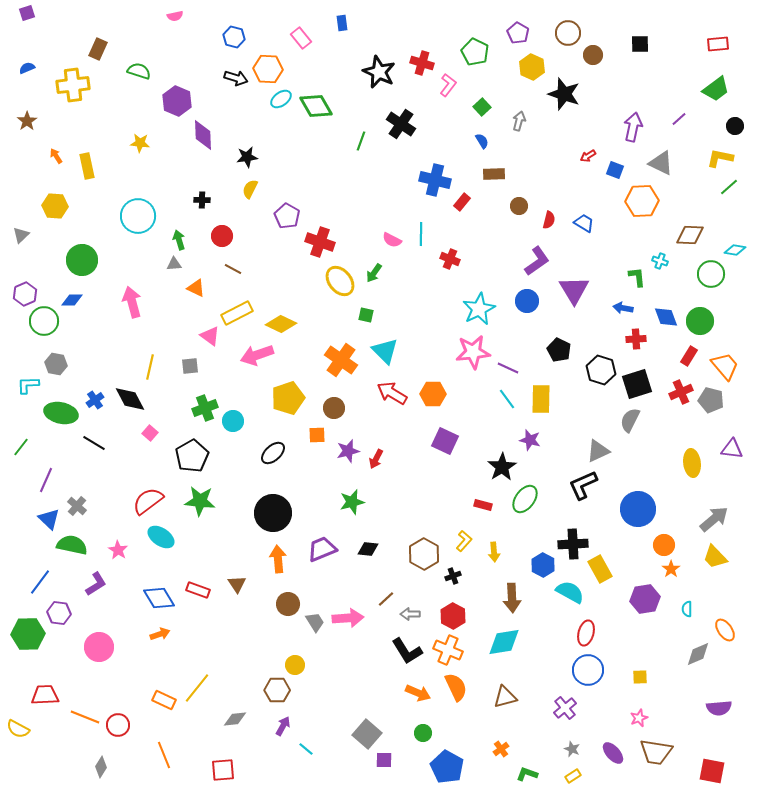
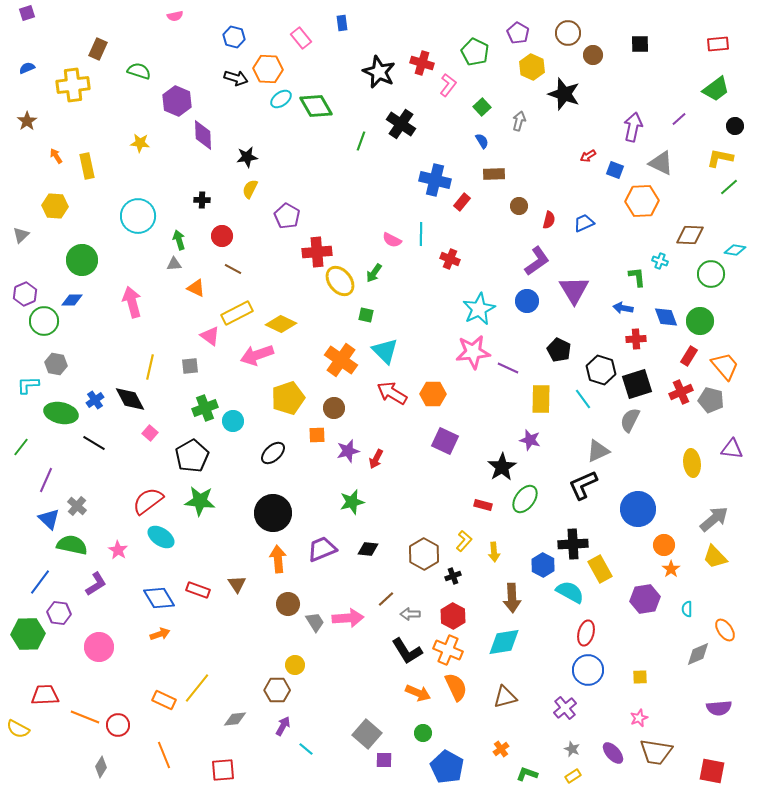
blue trapezoid at (584, 223): rotated 55 degrees counterclockwise
red cross at (320, 242): moved 3 px left, 10 px down; rotated 24 degrees counterclockwise
cyan line at (507, 399): moved 76 px right
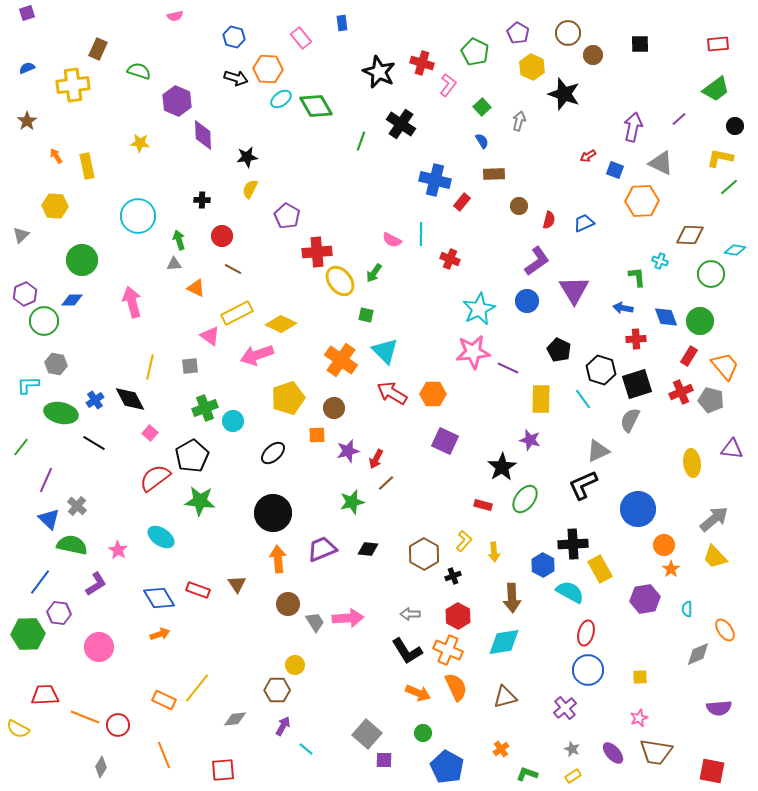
red semicircle at (148, 501): moved 7 px right, 23 px up
brown line at (386, 599): moved 116 px up
red hexagon at (453, 616): moved 5 px right
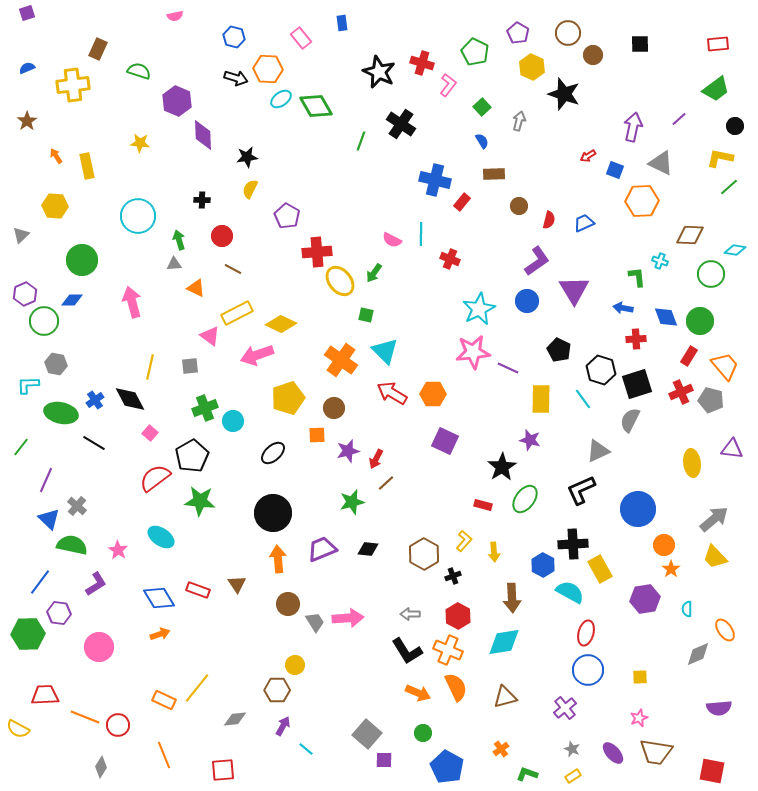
black L-shape at (583, 485): moved 2 px left, 5 px down
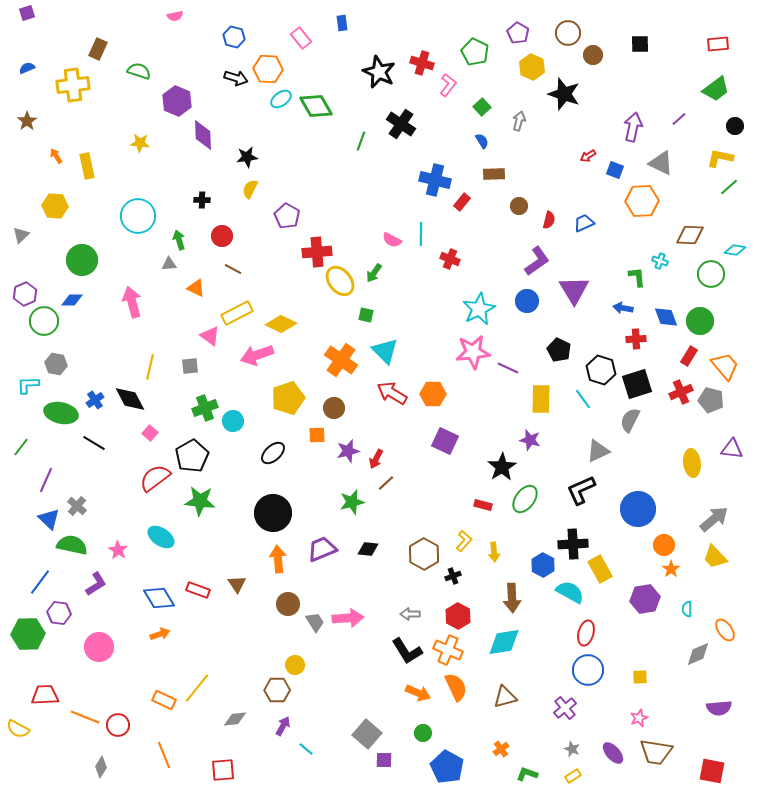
gray triangle at (174, 264): moved 5 px left
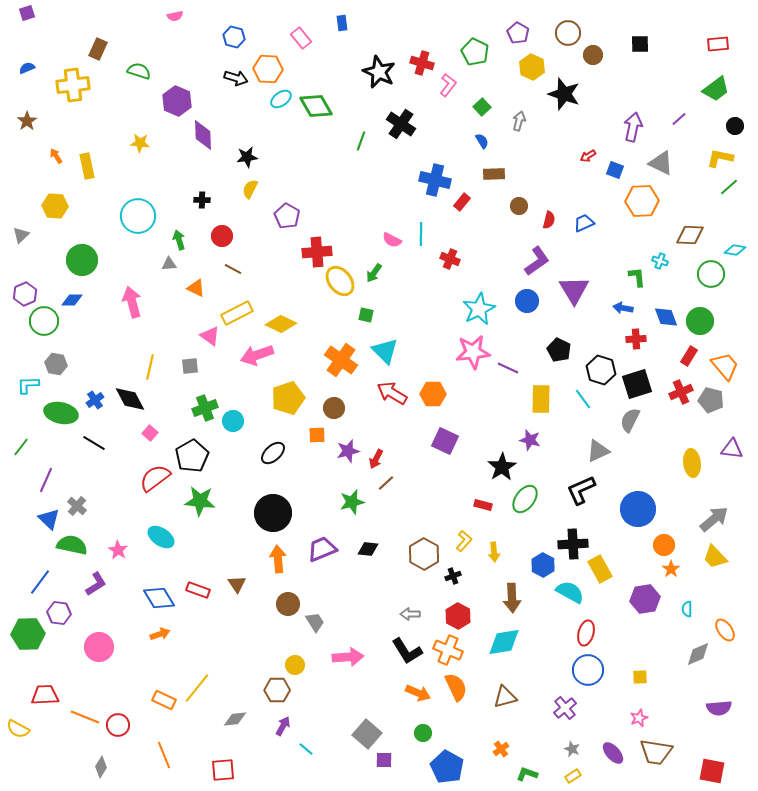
pink arrow at (348, 618): moved 39 px down
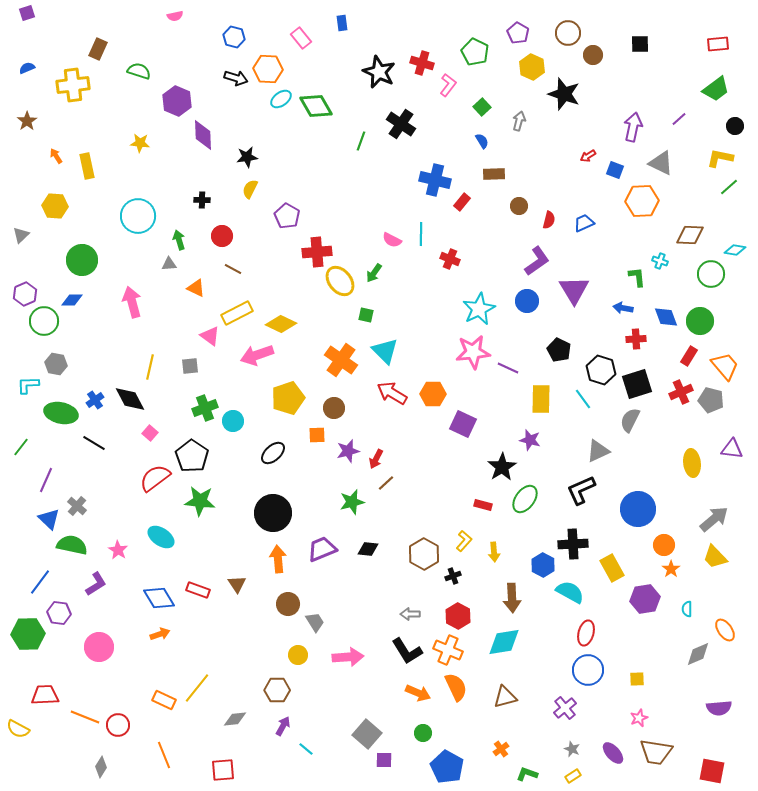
purple square at (445, 441): moved 18 px right, 17 px up
black pentagon at (192, 456): rotated 8 degrees counterclockwise
yellow rectangle at (600, 569): moved 12 px right, 1 px up
yellow circle at (295, 665): moved 3 px right, 10 px up
yellow square at (640, 677): moved 3 px left, 2 px down
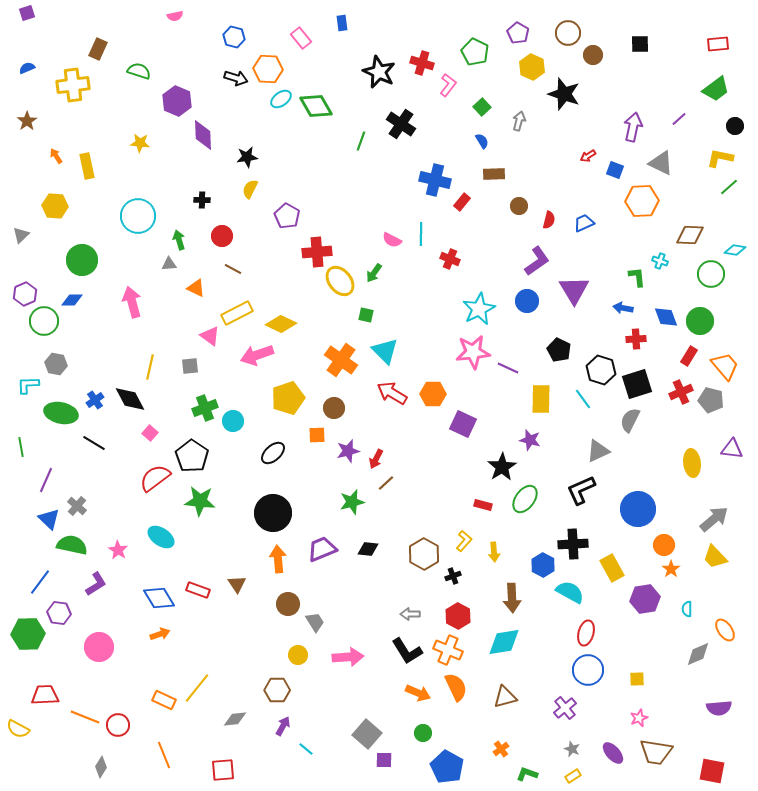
green line at (21, 447): rotated 48 degrees counterclockwise
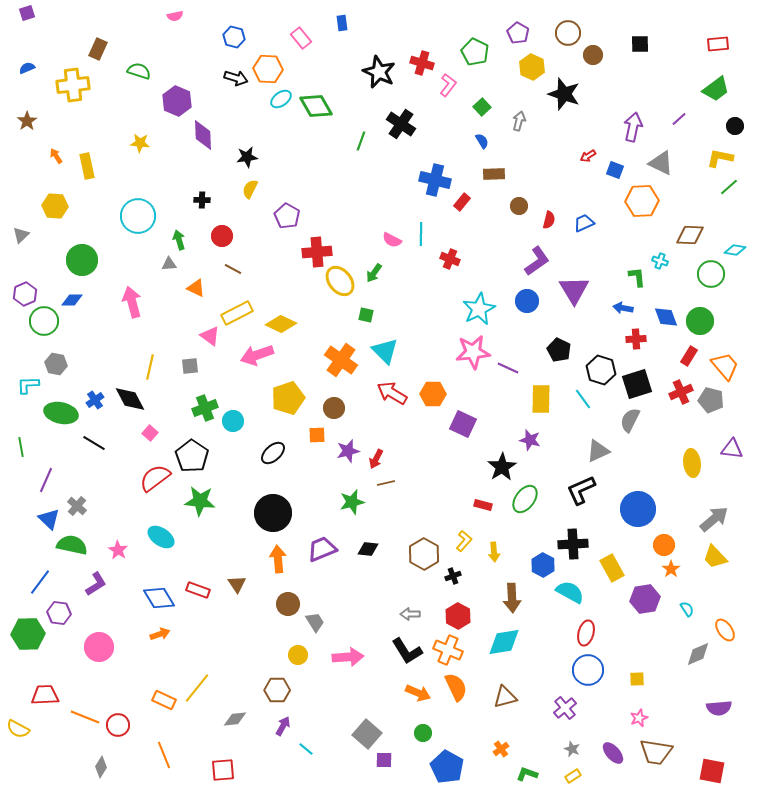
brown line at (386, 483): rotated 30 degrees clockwise
cyan semicircle at (687, 609): rotated 147 degrees clockwise
